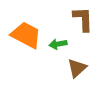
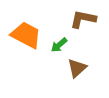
brown L-shape: rotated 76 degrees counterclockwise
green arrow: moved 1 px right, 1 px down; rotated 30 degrees counterclockwise
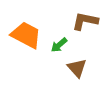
brown L-shape: moved 2 px right, 2 px down
brown triangle: rotated 30 degrees counterclockwise
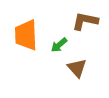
orange trapezoid: rotated 120 degrees counterclockwise
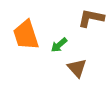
brown L-shape: moved 6 px right, 3 px up
orange trapezoid: rotated 16 degrees counterclockwise
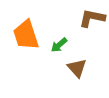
brown L-shape: moved 1 px right
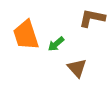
green arrow: moved 3 px left, 1 px up
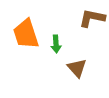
orange trapezoid: moved 1 px up
green arrow: rotated 54 degrees counterclockwise
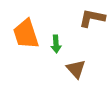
brown triangle: moved 1 px left, 1 px down
